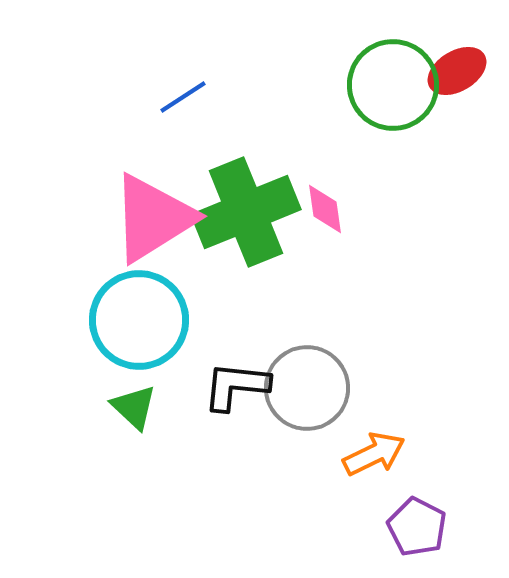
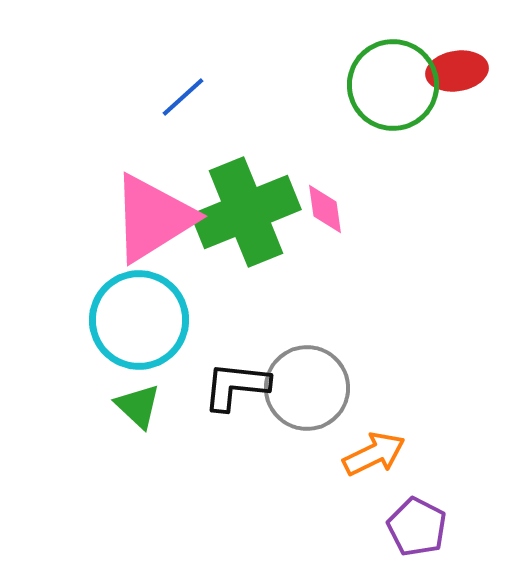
red ellipse: rotated 22 degrees clockwise
blue line: rotated 9 degrees counterclockwise
green triangle: moved 4 px right, 1 px up
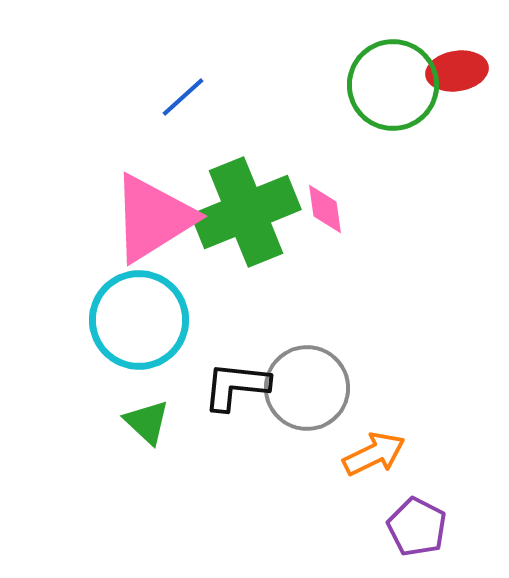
green triangle: moved 9 px right, 16 px down
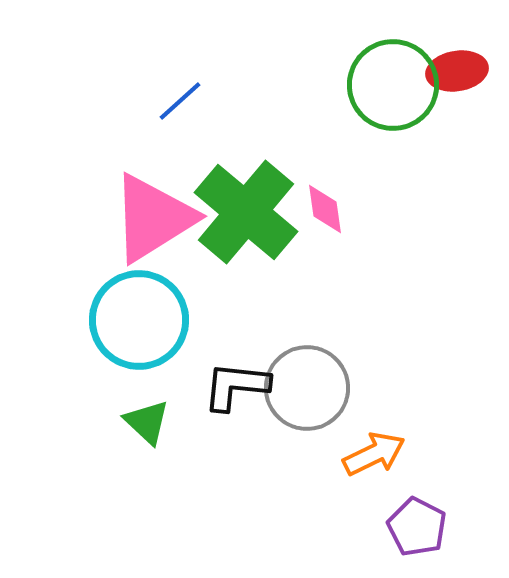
blue line: moved 3 px left, 4 px down
green cross: rotated 28 degrees counterclockwise
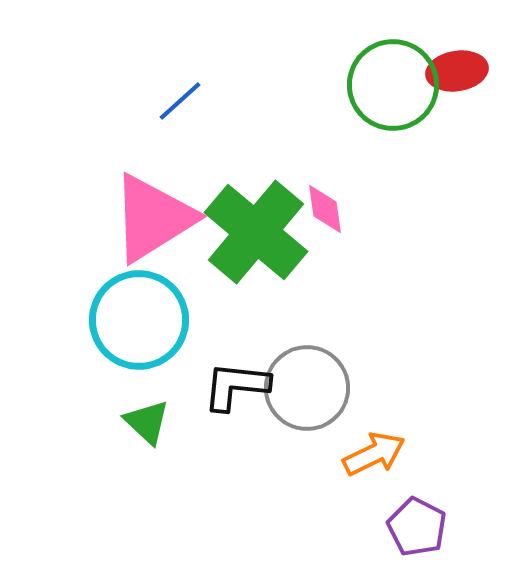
green cross: moved 10 px right, 20 px down
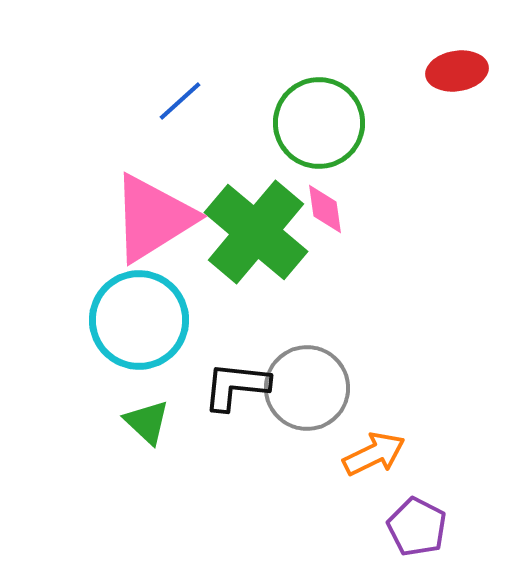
green circle: moved 74 px left, 38 px down
